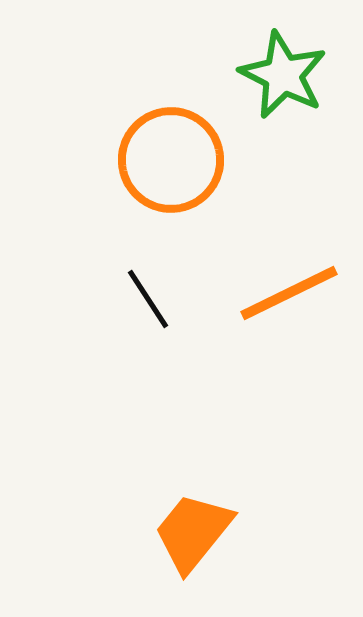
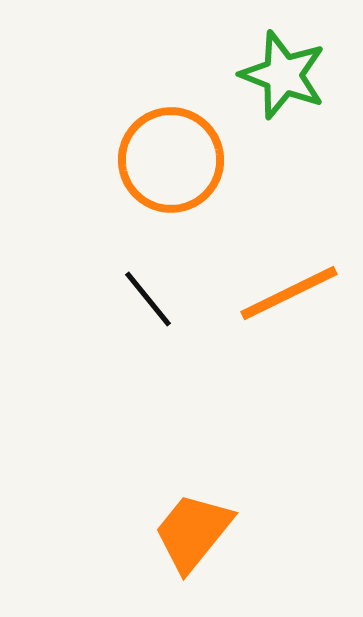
green star: rotated 6 degrees counterclockwise
black line: rotated 6 degrees counterclockwise
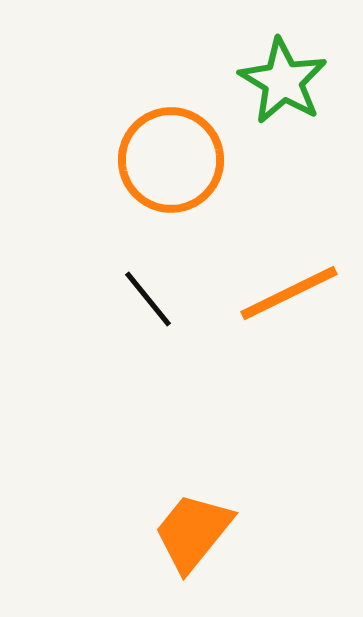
green star: moved 6 px down; rotated 10 degrees clockwise
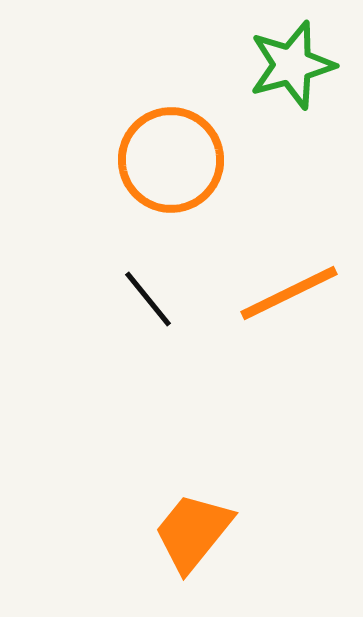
green star: moved 9 px right, 16 px up; rotated 26 degrees clockwise
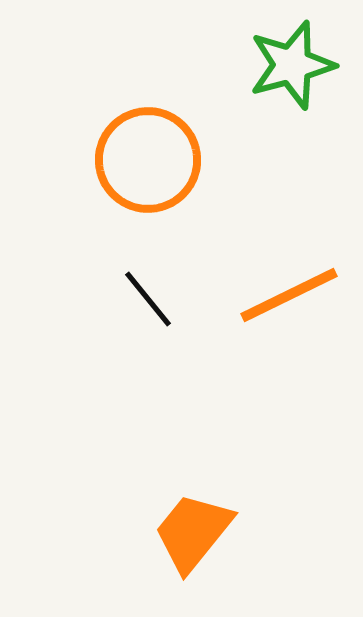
orange circle: moved 23 px left
orange line: moved 2 px down
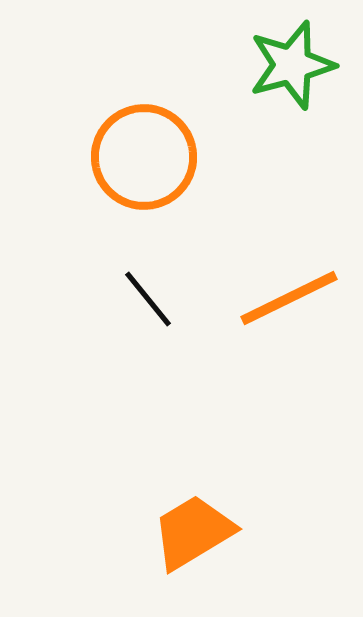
orange circle: moved 4 px left, 3 px up
orange line: moved 3 px down
orange trapezoid: rotated 20 degrees clockwise
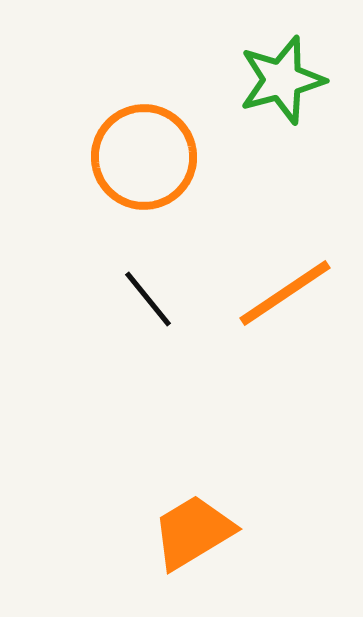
green star: moved 10 px left, 15 px down
orange line: moved 4 px left, 5 px up; rotated 8 degrees counterclockwise
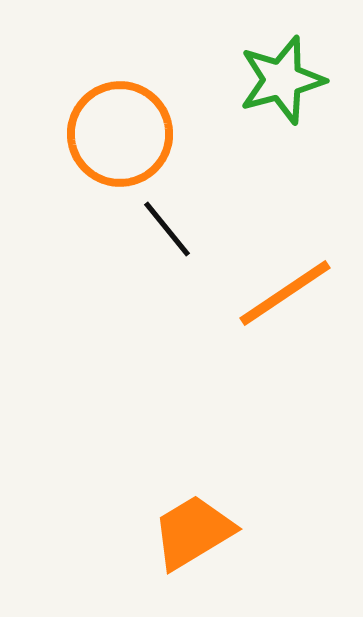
orange circle: moved 24 px left, 23 px up
black line: moved 19 px right, 70 px up
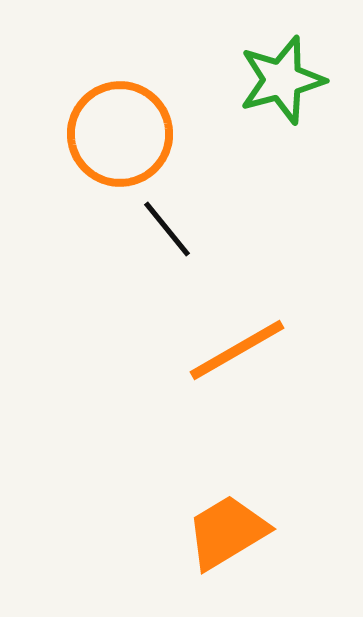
orange line: moved 48 px left, 57 px down; rotated 4 degrees clockwise
orange trapezoid: moved 34 px right
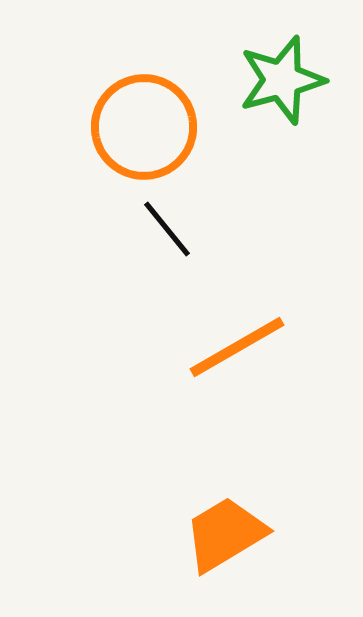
orange circle: moved 24 px right, 7 px up
orange line: moved 3 px up
orange trapezoid: moved 2 px left, 2 px down
